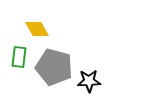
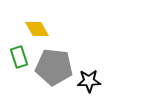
green rectangle: rotated 25 degrees counterclockwise
gray pentagon: rotated 9 degrees counterclockwise
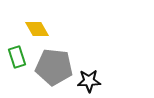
green rectangle: moved 2 px left
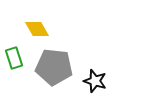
green rectangle: moved 3 px left, 1 px down
black star: moved 6 px right; rotated 20 degrees clockwise
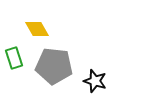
gray pentagon: moved 1 px up
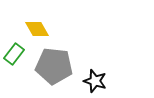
green rectangle: moved 4 px up; rotated 55 degrees clockwise
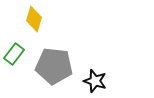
yellow diamond: moved 3 px left, 10 px up; rotated 45 degrees clockwise
